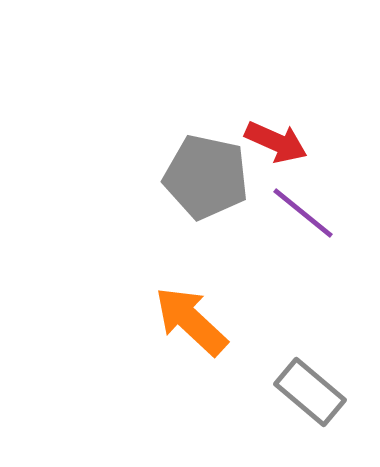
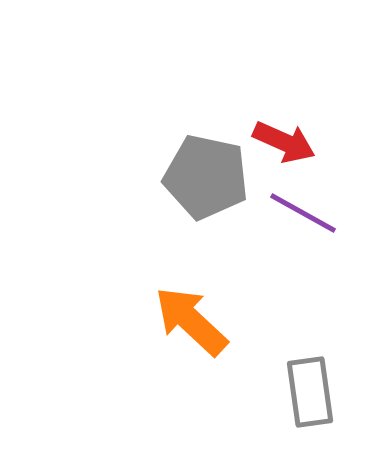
red arrow: moved 8 px right
purple line: rotated 10 degrees counterclockwise
gray rectangle: rotated 42 degrees clockwise
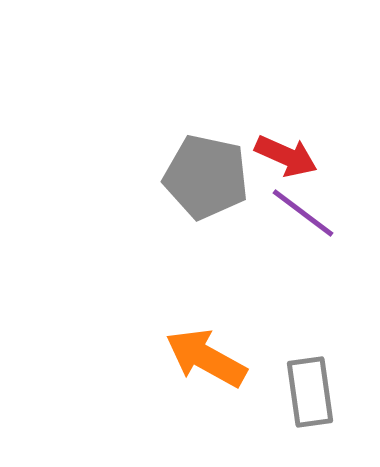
red arrow: moved 2 px right, 14 px down
purple line: rotated 8 degrees clockwise
orange arrow: moved 15 px right, 37 px down; rotated 14 degrees counterclockwise
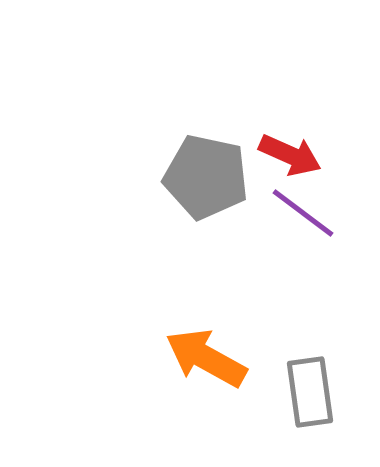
red arrow: moved 4 px right, 1 px up
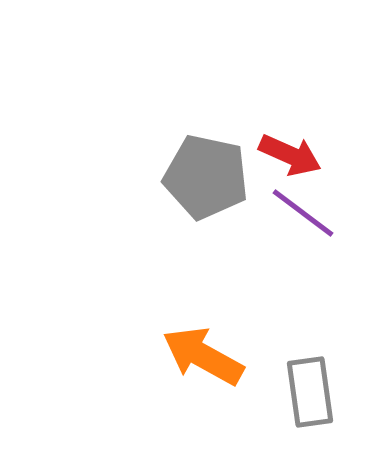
orange arrow: moved 3 px left, 2 px up
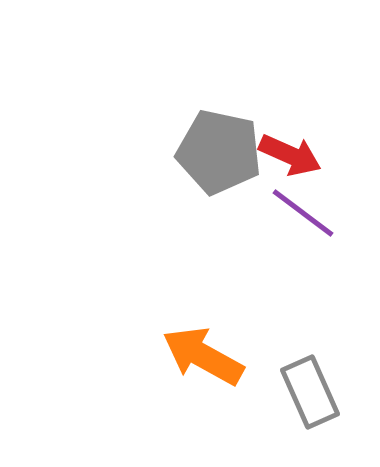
gray pentagon: moved 13 px right, 25 px up
gray rectangle: rotated 16 degrees counterclockwise
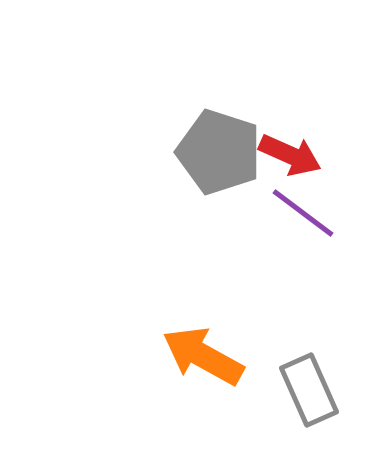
gray pentagon: rotated 6 degrees clockwise
gray rectangle: moved 1 px left, 2 px up
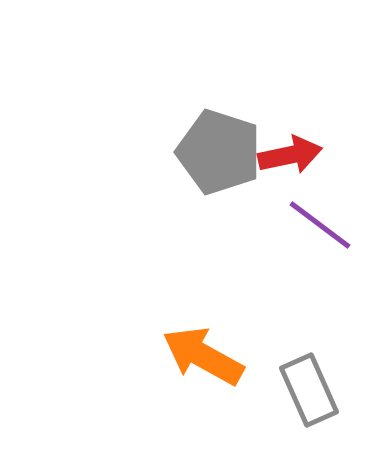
red arrow: rotated 36 degrees counterclockwise
purple line: moved 17 px right, 12 px down
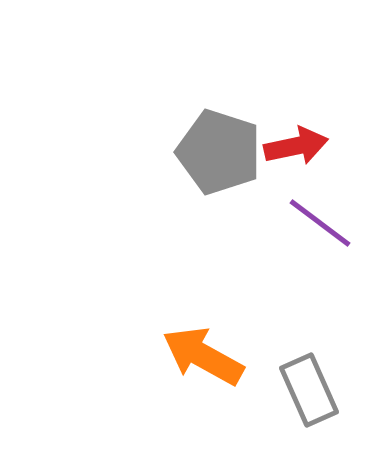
red arrow: moved 6 px right, 9 px up
purple line: moved 2 px up
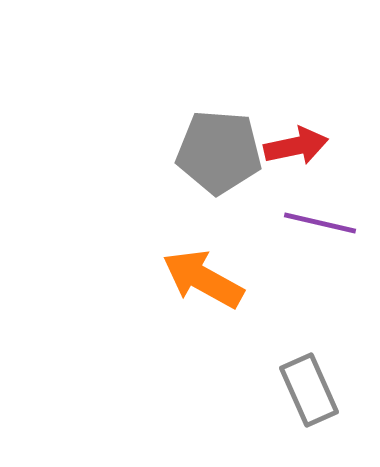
gray pentagon: rotated 14 degrees counterclockwise
purple line: rotated 24 degrees counterclockwise
orange arrow: moved 77 px up
